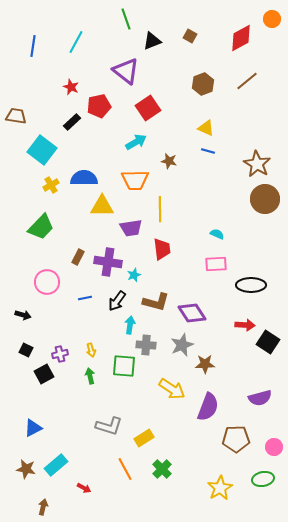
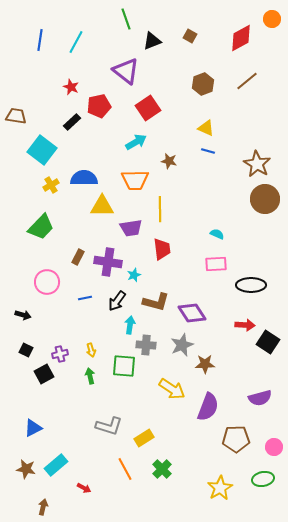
blue line at (33, 46): moved 7 px right, 6 px up
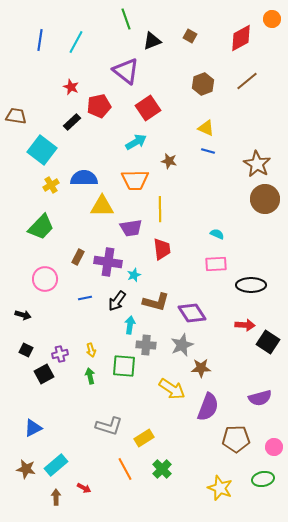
pink circle at (47, 282): moved 2 px left, 3 px up
brown star at (205, 364): moved 4 px left, 4 px down
yellow star at (220, 488): rotated 20 degrees counterclockwise
brown arrow at (43, 507): moved 13 px right, 10 px up; rotated 14 degrees counterclockwise
